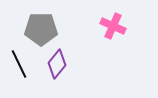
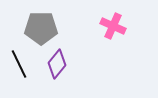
gray pentagon: moved 1 px up
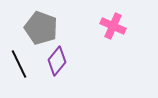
gray pentagon: rotated 20 degrees clockwise
purple diamond: moved 3 px up
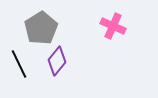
gray pentagon: rotated 20 degrees clockwise
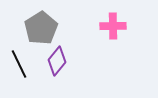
pink cross: rotated 25 degrees counterclockwise
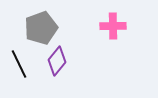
gray pentagon: rotated 12 degrees clockwise
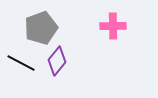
black line: moved 2 px right, 1 px up; rotated 36 degrees counterclockwise
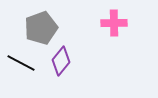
pink cross: moved 1 px right, 3 px up
purple diamond: moved 4 px right
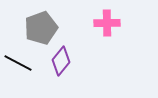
pink cross: moved 7 px left
black line: moved 3 px left
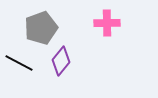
black line: moved 1 px right
